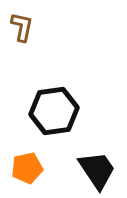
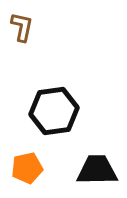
black trapezoid: rotated 57 degrees counterclockwise
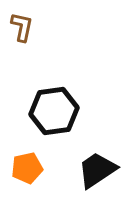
black trapezoid: rotated 33 degrees counterclockwise
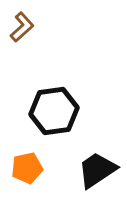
brown L-shape: rotated 36 degrees clockwise
